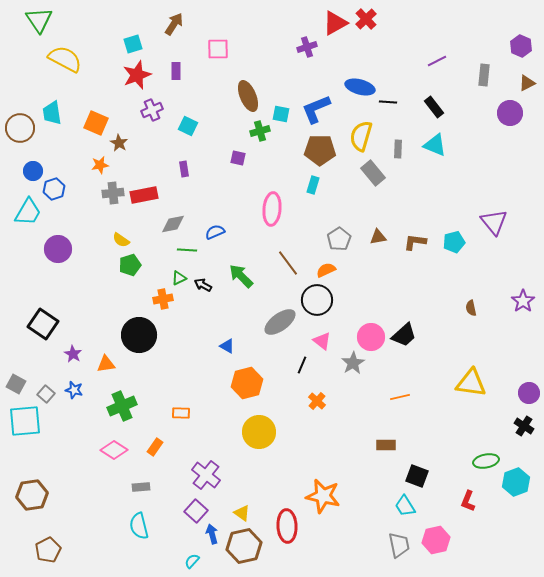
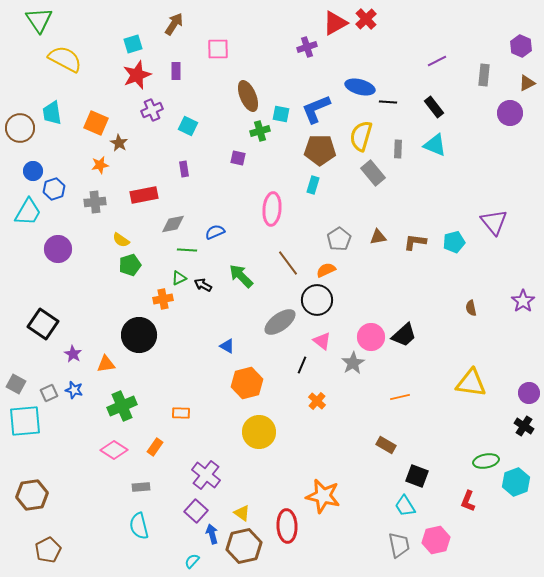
gray cross at (113, 193): moved 18 px left, 9 px down
gray square at (46, 394): moved 3 px right, 1 px up; rotated 24 degrees clockwise
brown rectangle at (386, 445): rotated 30 degrees clockwise
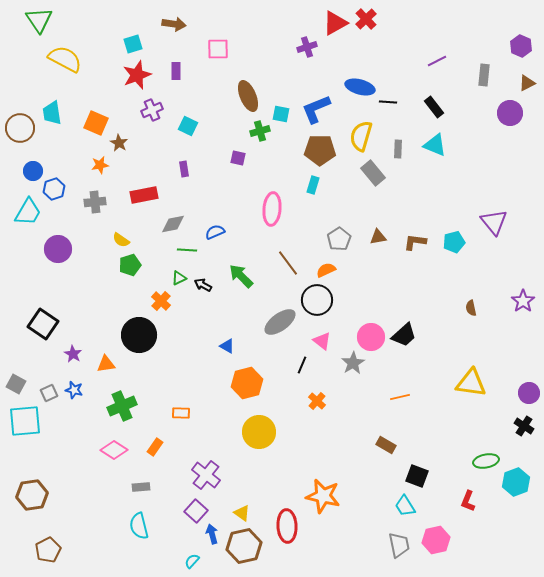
brown arrow at (174, 24): rotated 65 degrees clockwise
orange cross at (163, 299): moved 2 px left, 2 px down; rotated 36 degrees counterclockwise
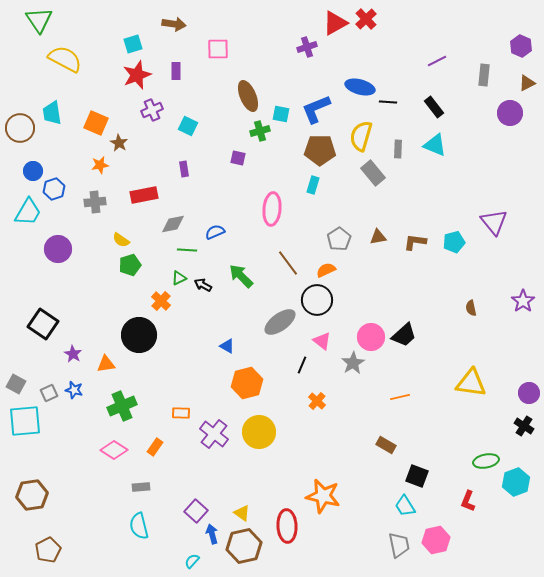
purple cross at (206, 475): moved 8 px right, 41 px up
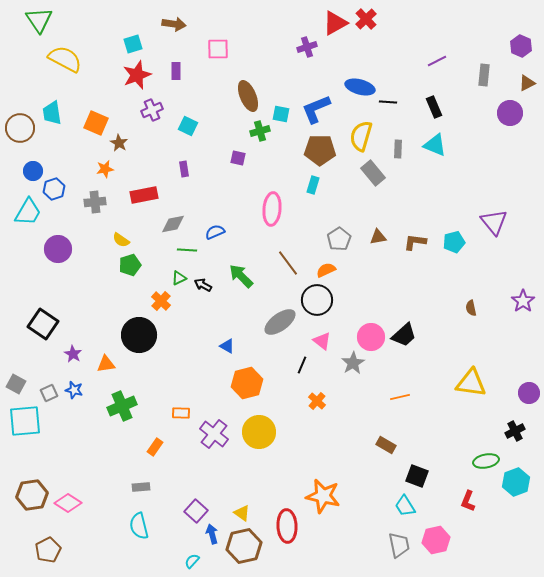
black rectangle at (434, 107): rotated 15 degrees clockwise
orange star at (100, 165): moved 5 px right, 4 px down
black cross at (524, 426): moved 9 px left, 5 px down; rotated 30 degrees clockwise
pink diamond at (114, 450): moved 46 px left, 53 px down
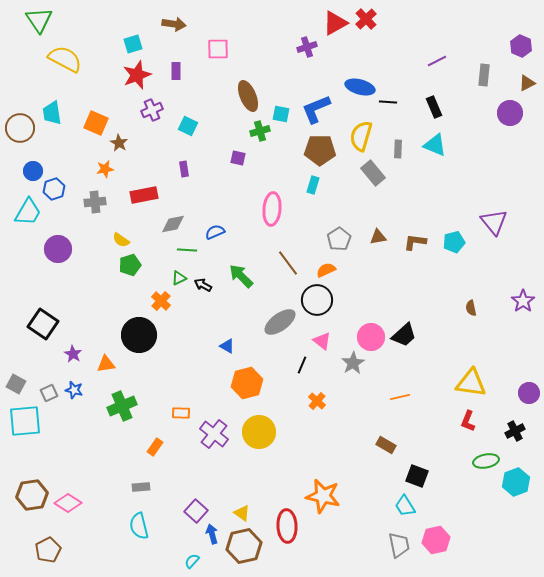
red L-shape at (468, 501): moved 80 px up
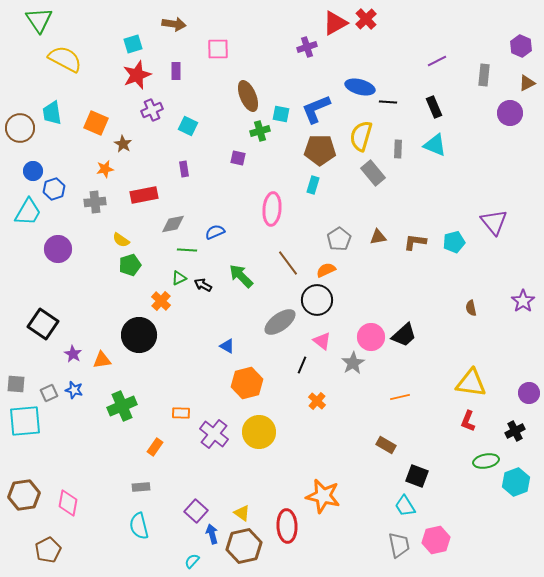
brown star at (119, 143): moved 4 px right, 1 px down
orange triangle at (106, 364): moved 4 px left, 4 px up
gray square at (16, 384): rotated 24 degrees counterclockwise
brown hexagon at (32, 495): moved 8 px left
pink diamond at (68, 503): rotated 68 degrees clockwise
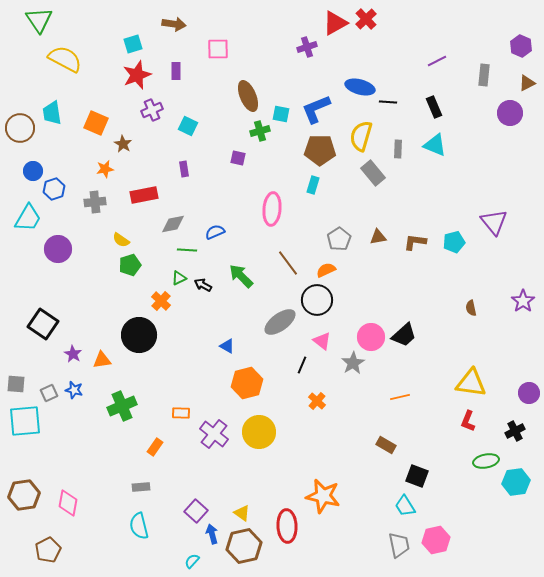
cyan trapezoid at (28, 212): moved 6 px down
cyan hexagon at (516, 482): rotated 12 degrees clockwise
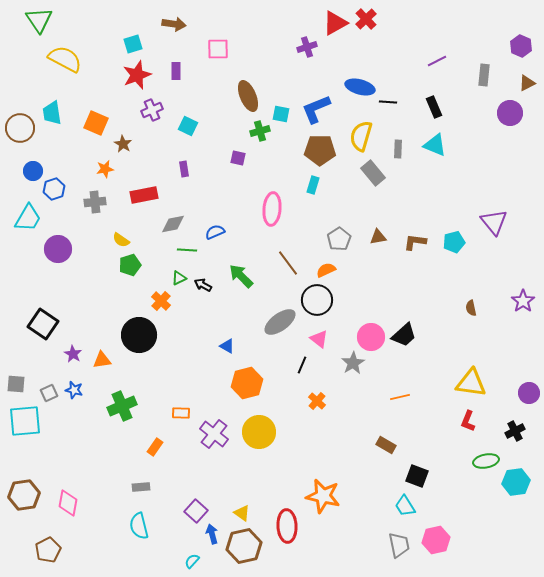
pink triangle at (322, 341): moved 3 px left, 2 px up
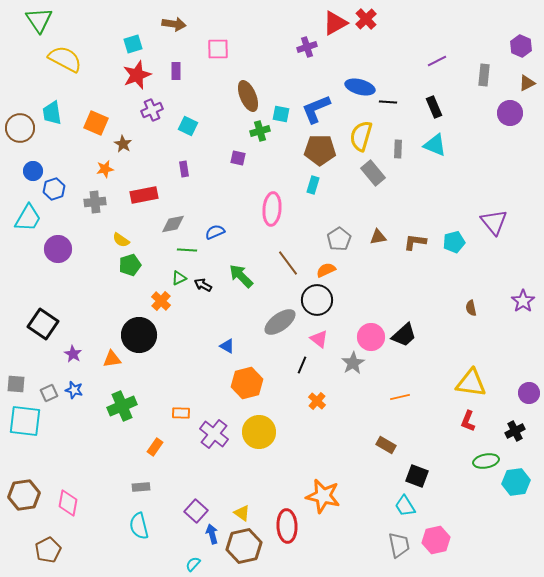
orange triangle at (102, 360): moved 10 px right, 1 px up
cyan square at (25, 421): rotated 12 degrees clockwise
cyan semicircle at (192, 561): moved 1 px right, 3 px down
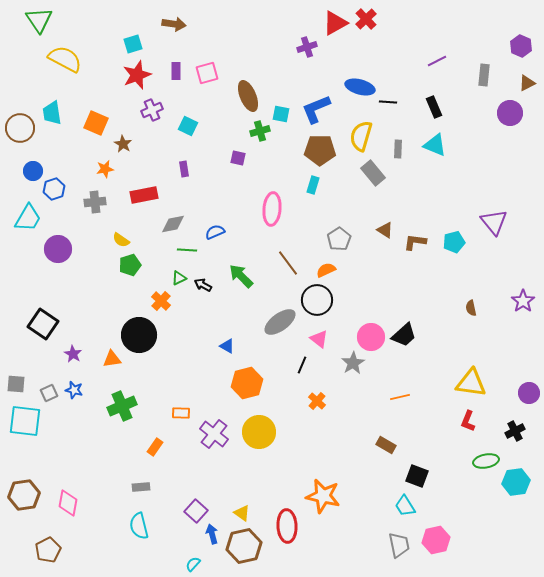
pink square at (218, 49): moved 11 px left, 24 px down; rotated 15 degrees counterclockwise
brown triangle at (378, 237): moved 7 px right, 7 px up; rotated 42 degrees clockwise
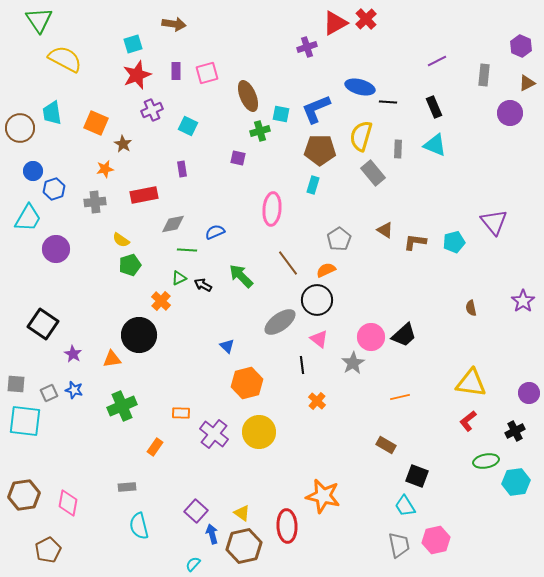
purple rectangle at (184, 169): moved 2 px left
purple circle at (58, 249): moved 2 px left
blue triangle at (227, 346): rotated 14 degrees clockwise
black line at (302, 365): rotated 30 degrees counterclockwise
red L-shape at (468, 421): rotated 30 degrees clockwise
gray rectangle at (141, 487): moved 14 px left
